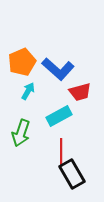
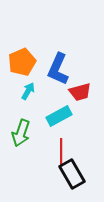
blue L-shape: rotated 72 degrees clockwise
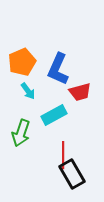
cyan arrow: rotated 114 degrees clockwise
cyan rectangle: moved 5 px left, 1 px up
red line: moved 2 px right, 3 px down
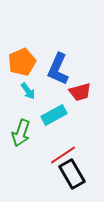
red line: rotated 56 degrees clockwise
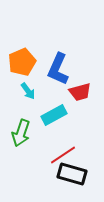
black rectangle: rotated 44 degrees counterclockwise
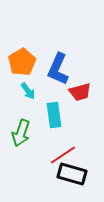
orange pentagon: rotated 8 degrees counterclockwise
cyan rectangle: rotated 70 degrees counterclockwise
